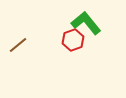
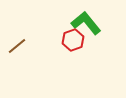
brown line: moved 1 px left, 1 px down
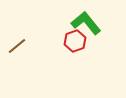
red hexagon: moved 2 px right, 1 px down
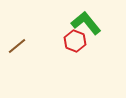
red hexagon: rotated 20 degrees counterclockwise
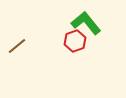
red hexagon: rotated 20 degrees clockwise
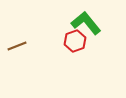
brown line: rotated 18 degrees clockwise
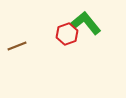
red hexagon: moved 8 px left, 7 px up
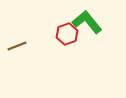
green L-shape: moved 1 px right, 1 px up
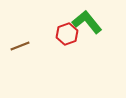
brown line: moved 3 px right
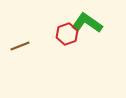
green L-shape: moved 1 px down; rotated 16 degrees counterclockwise
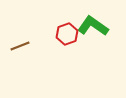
green L-shape: moved 6 px right, 3 px down
